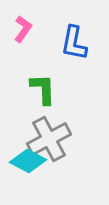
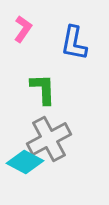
cyan diamond: moved 3 px left, 1 px down
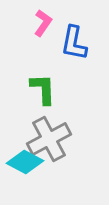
pink L-shape: moved 20 px right, 6 px up
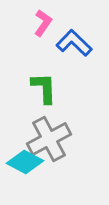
blue L-shape: rotated 123 degrees clockwise
green L-shape: moved 1 px right, 1 px up
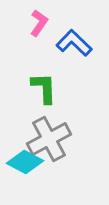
pink L-shape: moved 4 px left
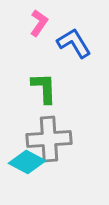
blue L-shape: rotated 15 degrees clockwise
gray cross: rotated 24 degrees clockwise
cyan diamond: moved 2 px right
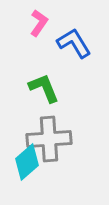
green L-shape: rotated 20 degrees counterclockwise
cyan diamond: rotated 69 degrees counterclockwise
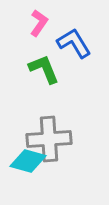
green L-shape: moved 19 px up
cyan diamond: moved 1 px right, 1 px up; rotated 57 degrees clockwise
